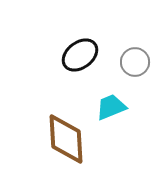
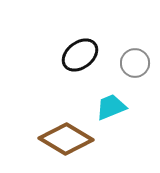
gray circle: moved 1 px down
brown diamond: rotated 56 degrees counterclockwise
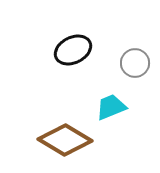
black ellipse: moved 7 px left, 5 px up; rotated 12 degrees clockwise
brown diamond: moved 1 px left, 1 px down
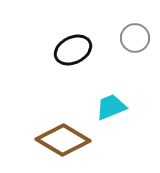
gray circle: moved 25 px up
brown diamond: moved 2 px left
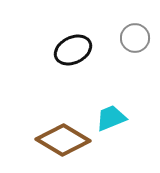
cyan trapezoid: moved 11 px down
